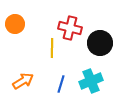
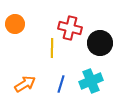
orange arrow: moved 2 px right, 3 px down
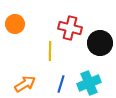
yellow line: moved 2 px left, 3 px down
cyan cross: moved 2 px left, 2 px down
